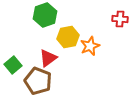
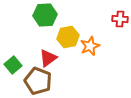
green hexagon: rotated 15 degrees clockwise
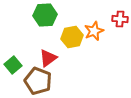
yellow hexagon: moved 4 px right
orange star: moved 4 px right, 15 px up
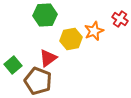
red cross: rotated 28 degrees clockwise
yellow hexagon: moved 1 px left, 2 px down
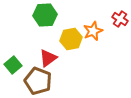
orange star: moved 1 px left
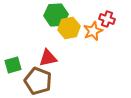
green hexagon: moved 11 px right
red cross: moved 13 px left; rotated 14 degrees counterclockwise
yellow hexagon: moved 2 px left, 11 px up
red triangle: rotated 24 degrees clockwise
green square: rotated 24 degrees clockwise
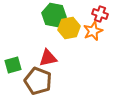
green hexagon: moved 2 px left; rotated 15 degrees clockwise
red cross: moved 7 px left, 5 px up
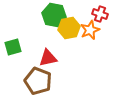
orange star: moved 3 px left, 1 px up
green square: moved 18 px up
